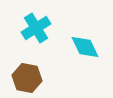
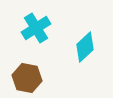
cyan diamond: rotated 72 degrees clockwise
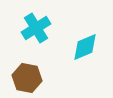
cyan diamond: rotated 20 degrees clockwise
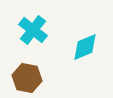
cyan cross: moved 3 px left, 2 px down; rotated 20 degrees counterclockwise
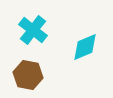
brown hexagon: moved 1 px right, 3 px up
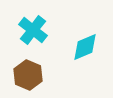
brown hexagon: rotated 12 degrees clockwise
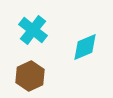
brown hexagon: moved 2 px right, 1 px down; rotated 12 degrees clockwise
